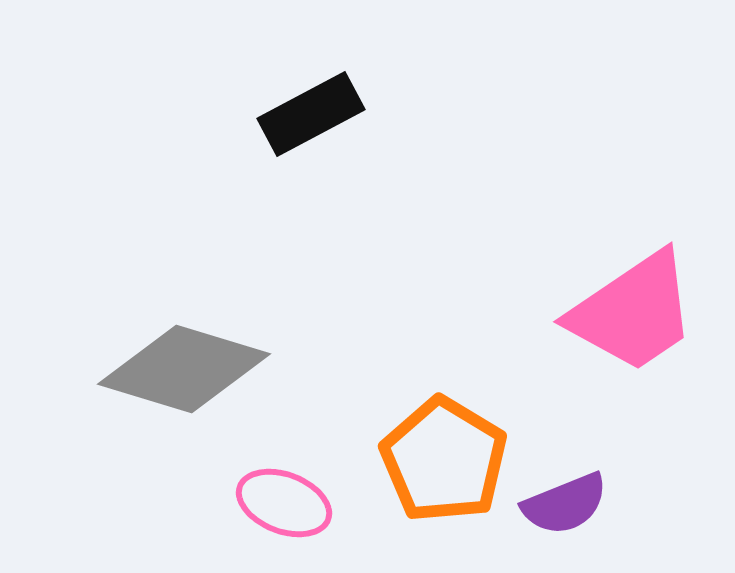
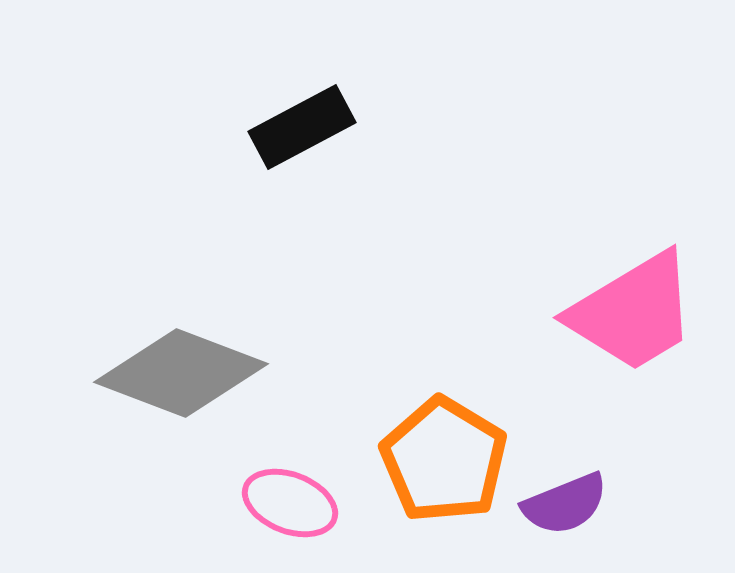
black rectangle: moved 9 px left, 13 px down
pink trapezoid: rotated 3 degrees clockwise
gray diamond: moved 3 px left, 4 px down; rotated 4 degrees clockwise
pink ellipse: moved 6 px right
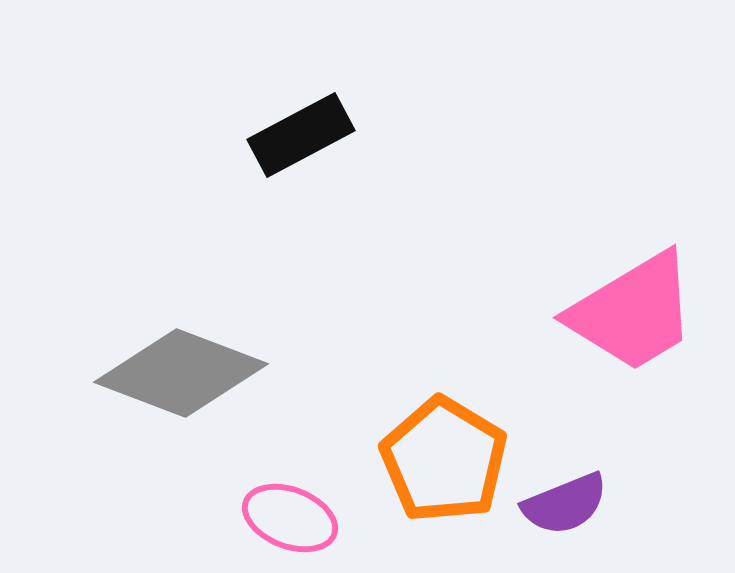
black rectangle: moved 1 px left, 8 px down
pink ellipse: moved 15 px down
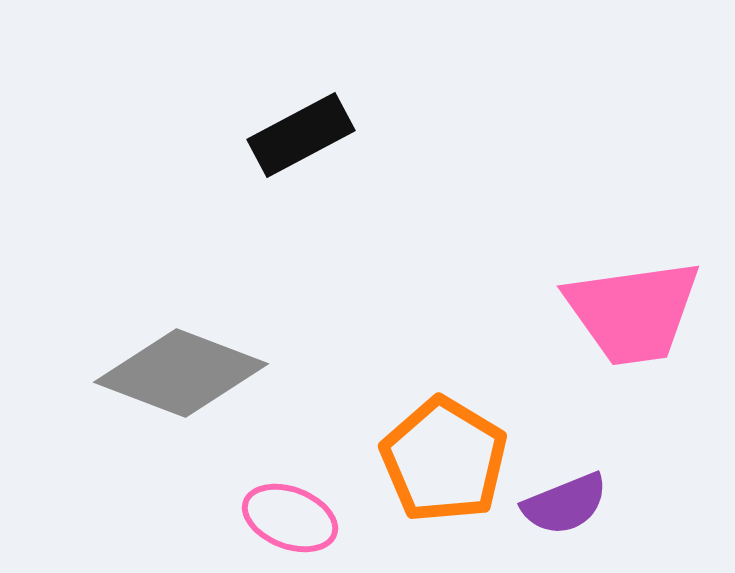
pink trapezoid: rotated 23 degrees clockwise
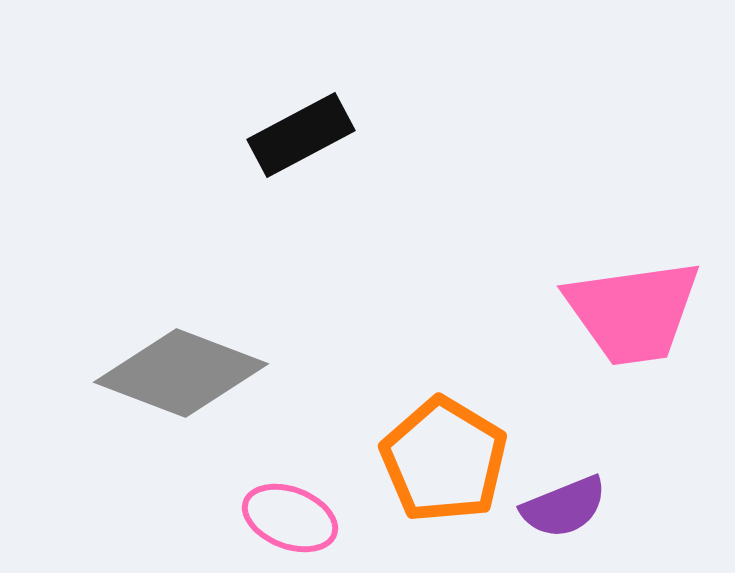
purple semicircle: moved 1 px left, 3 px down
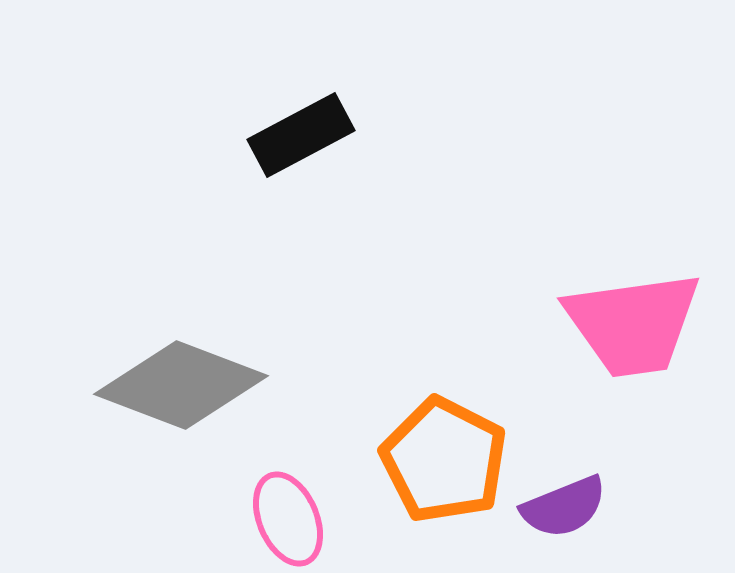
pink trapezoid: moved 12 px down
gray diamond: moved 12 px down
orange pentagon: rotated 4 degrees counterclockwise
pink ellipse: moved 2 px left, 1 px down; rotated 46 degrees clockwise
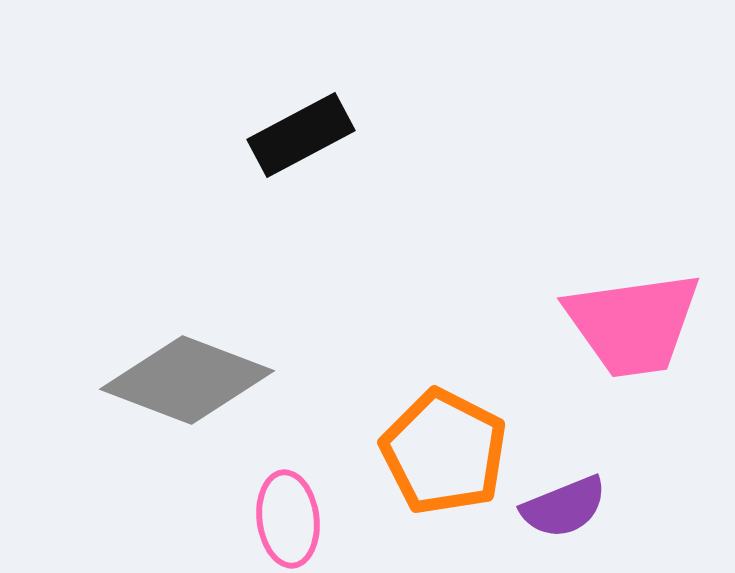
gray diamond: moved 6 px right, 5 px up
orange pentagon: moved 8 px up
pink ellipse: rotated 16 degrees clockwise
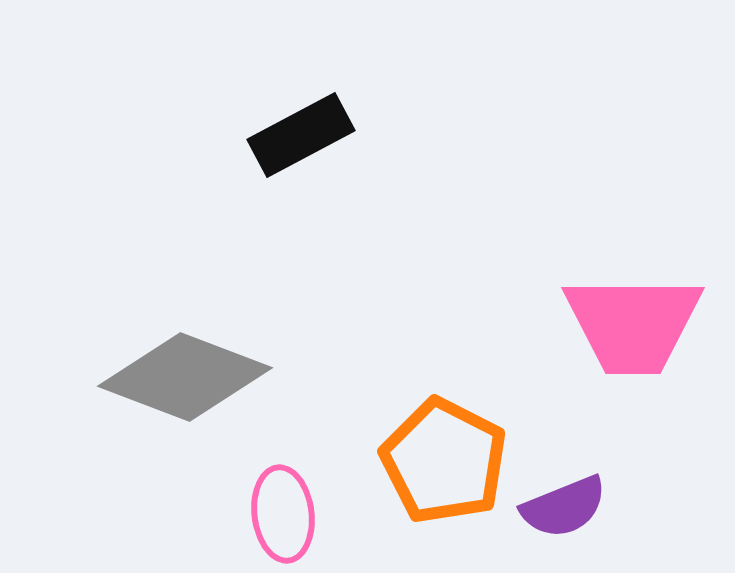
pink trapezoid: rotated 8 degrees clockwise
gray diamond: moved 2 px left, 3 px up
orange pentagon: moved 9 px down
pink ellipse: moved 5 px left, 5 px up
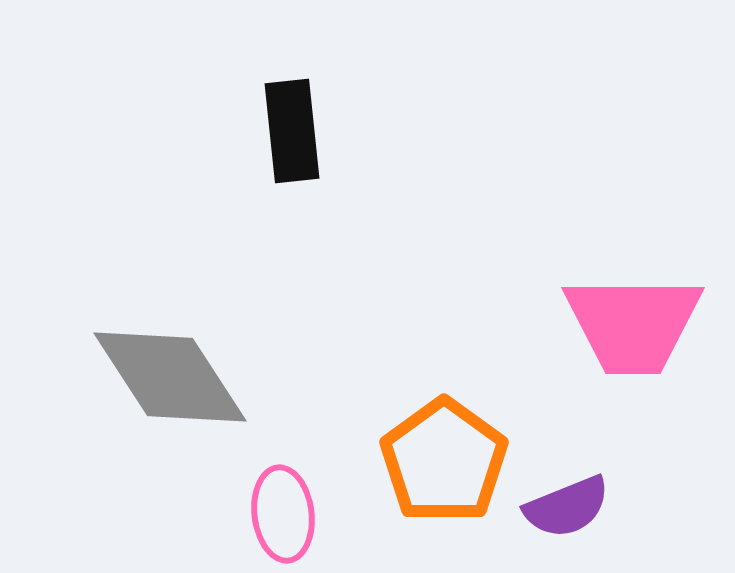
black rectangle: moved 9 px left, 4 px up; rotated 68 degrees counterclockwise
gray diamond: moved 15 px left; rotated 36 degrees clockwise
orange pentagon: rotated 9 degrees clockwise
purple semicircle: moved 3 px right
